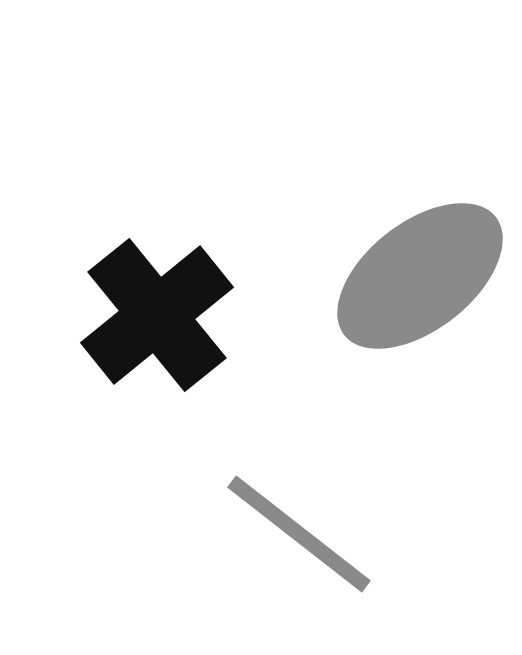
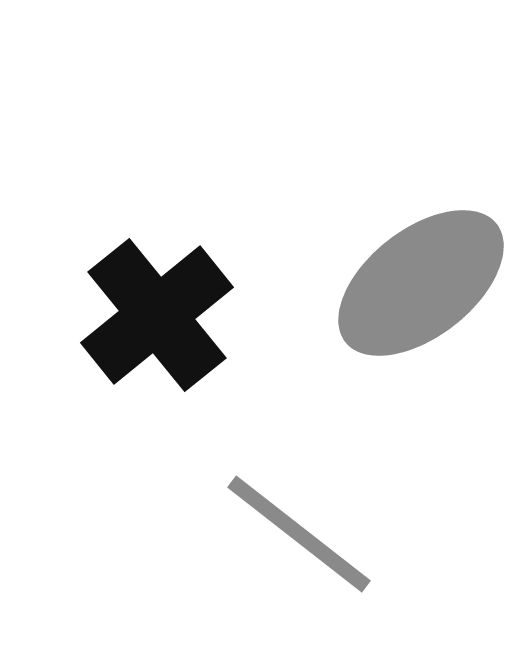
gray ellipse: moved 1 px right, 7 px down
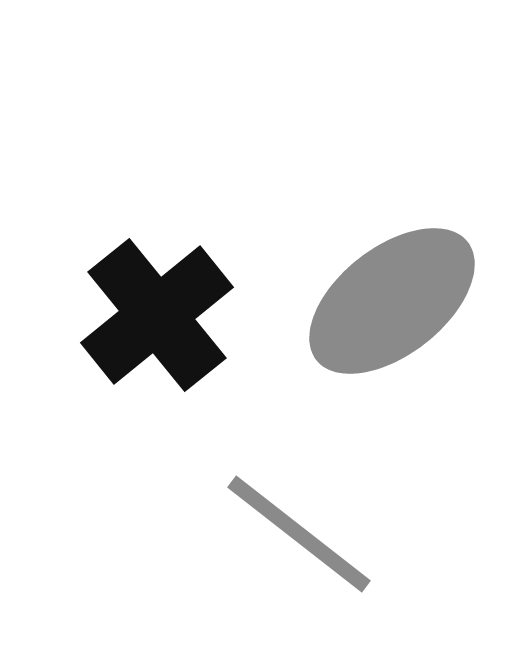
gray ellipse: moved 29 px left, 18 px down
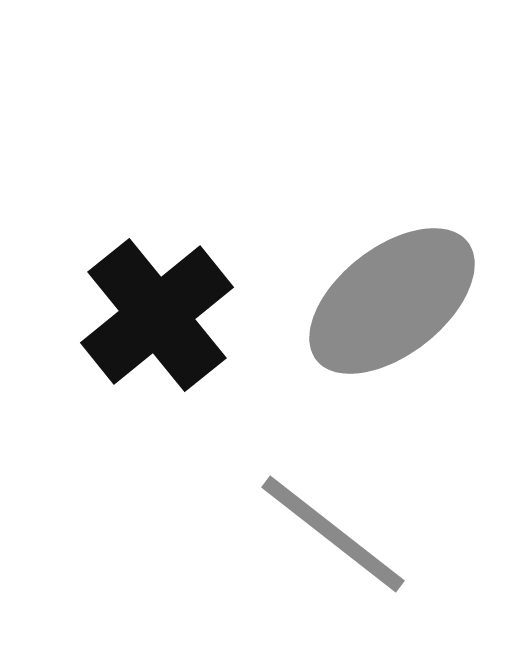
gray line: moved 34 px right
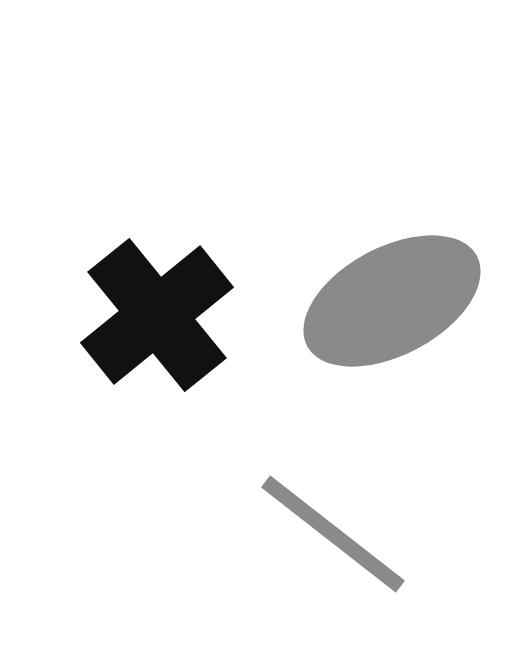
gray ellipse: rotated 10 degrees clockwise
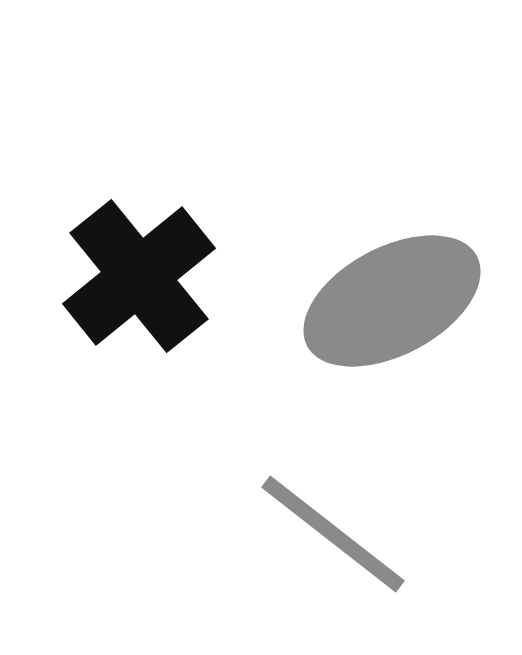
black cross: moved 18 px left, 39 px up
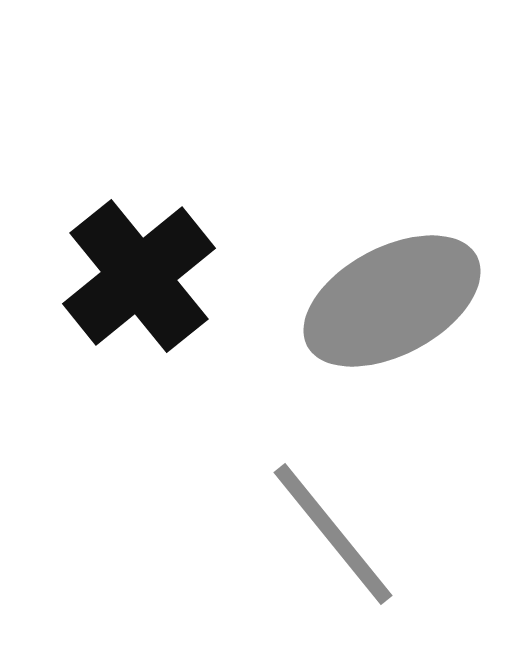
gray line: rotated 13 degrees clockwise
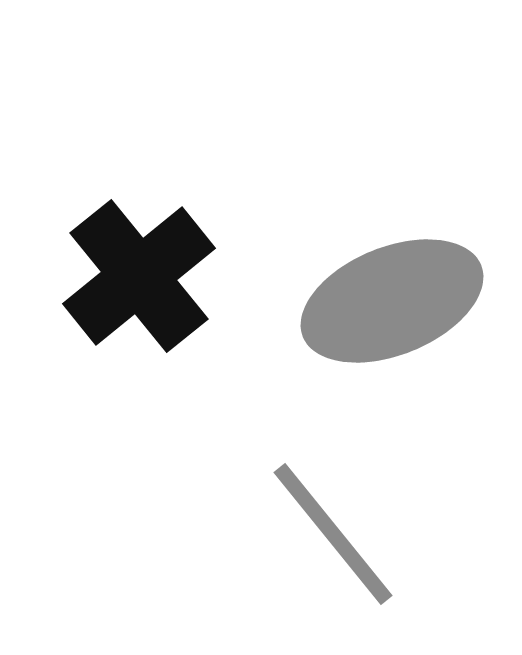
gray ellipse: rotated 6 degrees clockwise
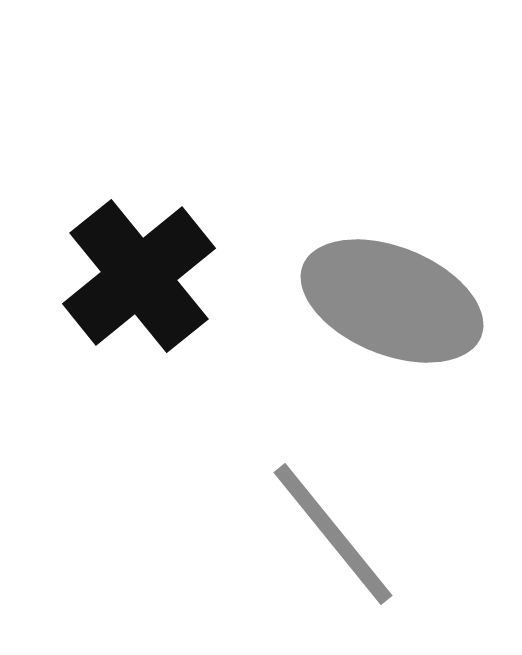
gray ellipse: rotated 44 degrees clockwise
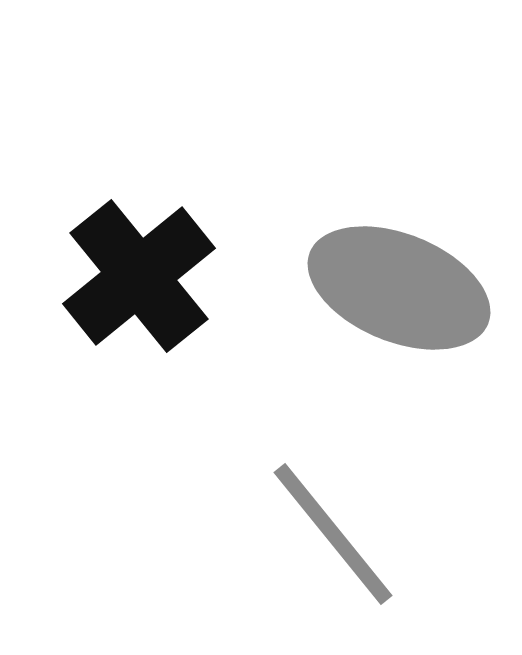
gray ellipse: moved 7 px right, 13 px up
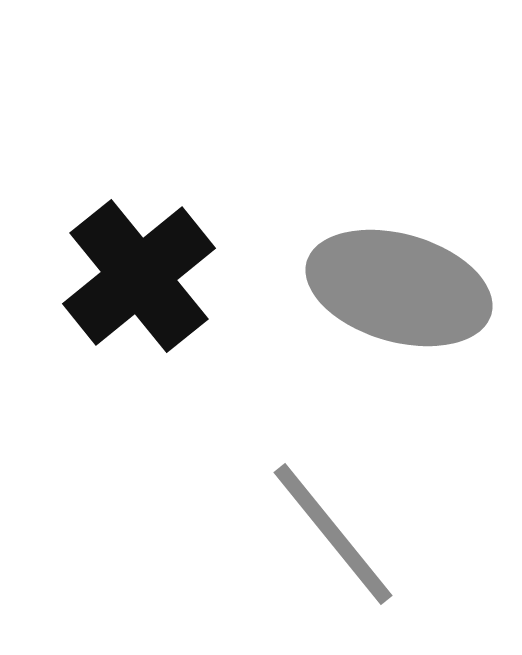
gray ellipse: rotated 6 degrees counterclockwise
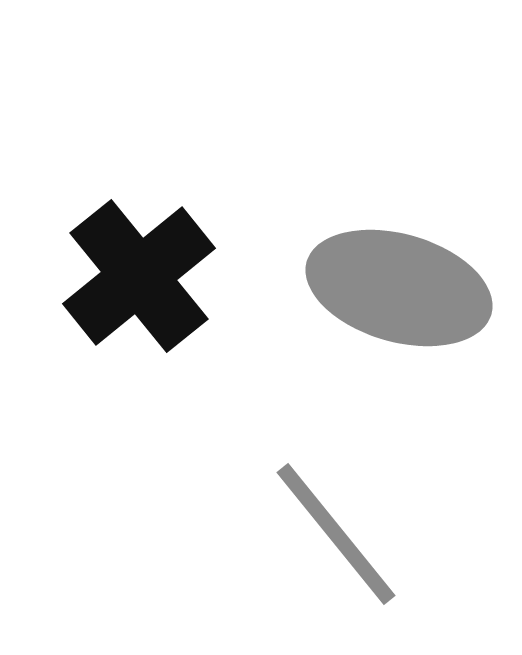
gray line: moved 3 px right
